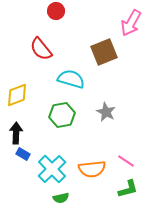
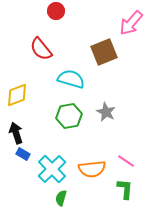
pink arrow: rotated 12 degrees clockwise
green hexagon: moved 7 px right, 1 px down
black arrow: rotated 20 degrees counterclockwise
green L-shape: moved 3 px left; rotated 70 degrees counterclockwise
green semicircle: rotated 119 degrees clockwise
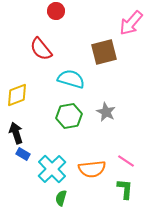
brown square: rotated 8 degrees clockwise
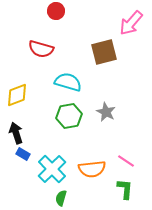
red semicircle: rotated 35 degrees counterclockwise
cyan semicircle: moved 3 px left, 3 px down
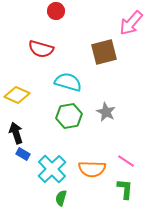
yellow diamond: rotated 45 degrees clockwise
orange semicircle: rotated 8 degrees clockwise
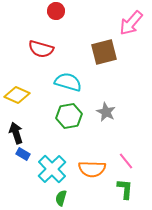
pink line: rotated 18 degrees clockwise
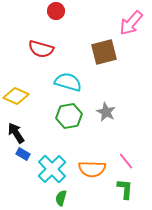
yellow diamond: moved 1 px left, 1 px down
black arrow: rotated 15 degrees counterclockwise
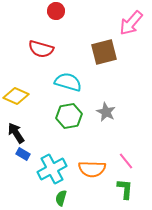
cyan cross: rotated 16 degrees clockwise
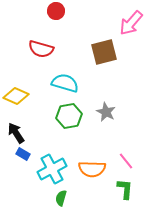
cyan semicircle: moved 3 px left, 1 px down
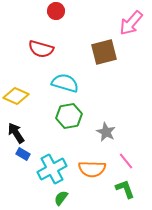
gray star: moved 20 px down
green L-shape: rotated 25 degrees counterclockwise
green semicircle: rotated 21 degrees clockwise
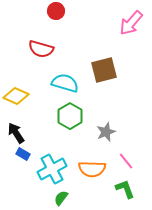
brown square: moved 18 px down
green hexagon: moved 1 px right; rotated 20 degrees counterclockwise
gray star: rotated 24 degrees clockwise
